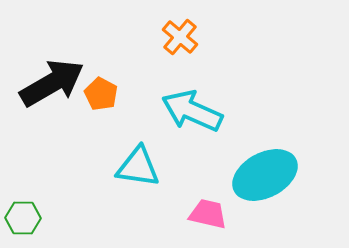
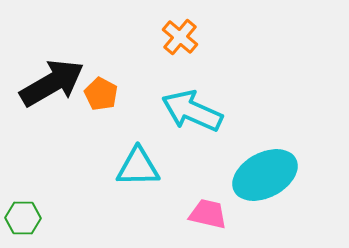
cyan triangle: rotated 9 degrees counterclockwise
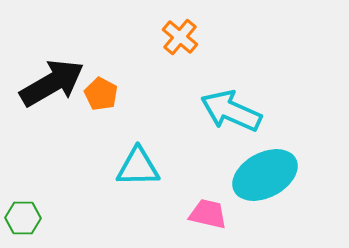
cyan arrow: moved 39 px right
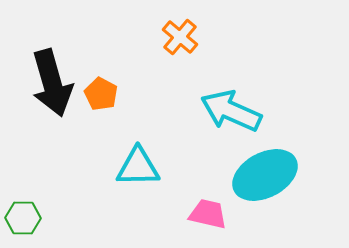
black arrow: rotated 104 degrees clockwise
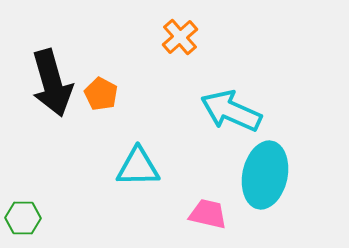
orange cross: rotated 9 degrees clockwise
cyan ellipse: rotated 50 degrees counterclockwise
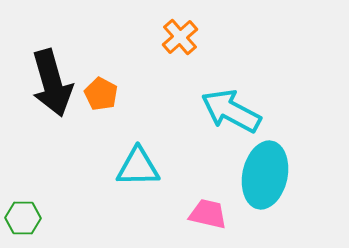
cyan arrow: rotated 4 degrees clockwise
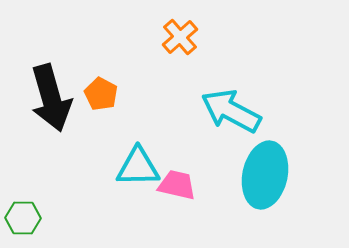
black arrow: moved 1 px left, 15 px down
pink trapezoid: moved 31 px left, 29 px up
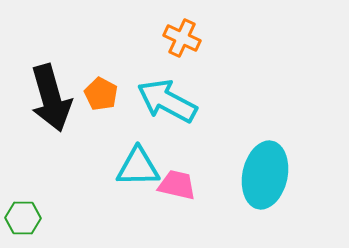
orange cross: moved 2 px right, 1 px down; rotated 24 degrees counterclockwise
cyan arrow: moved 64 px left, 10 px up
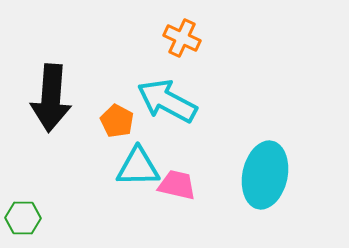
orange pentagon: moved 16 px right, 27 px down
black arrow: rotated 20 degrees clockwise
